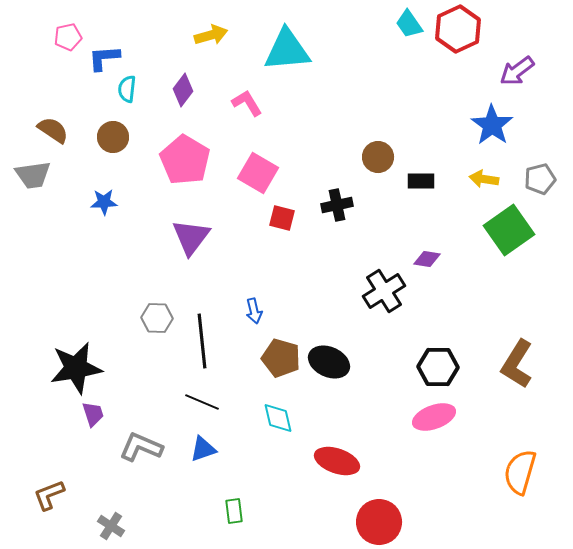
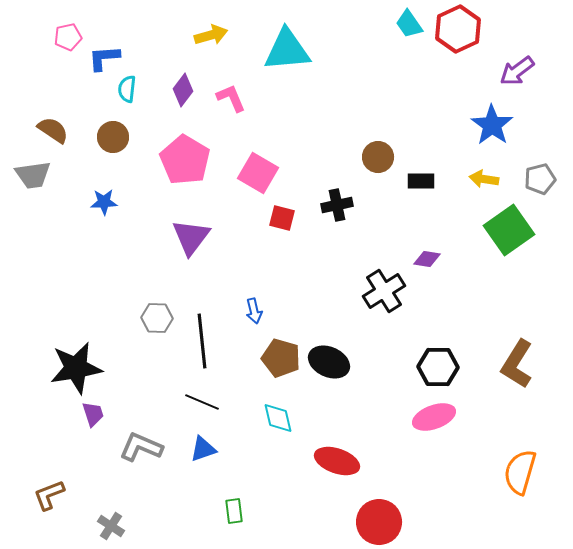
pink L-shape at (247, 103): moved 16 px left, 5 px up; rotated 8 degrees clockwise
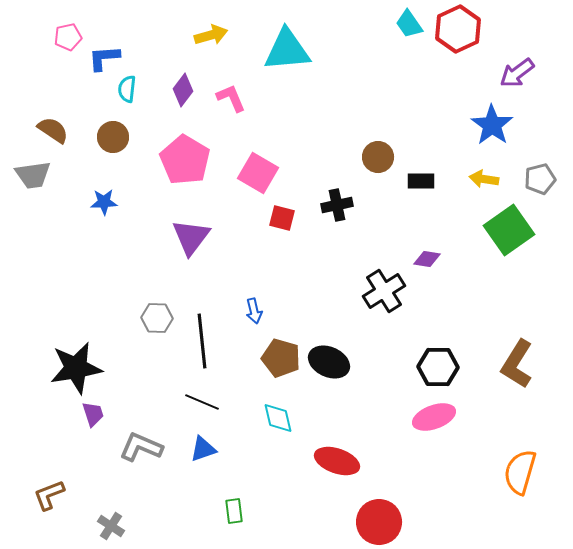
purple arrow at (517, 71): moved 2 px down
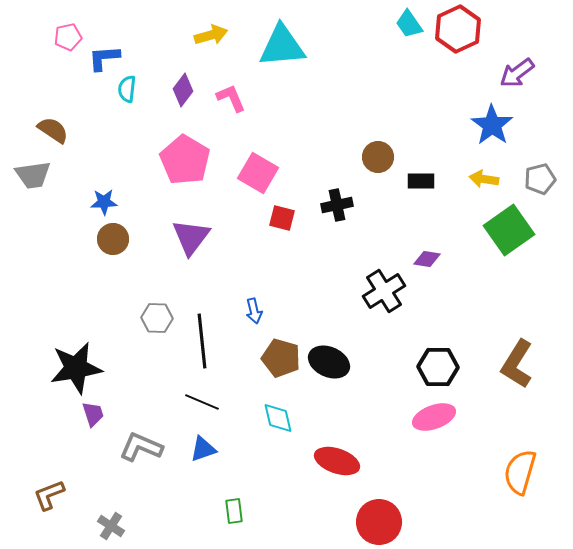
cyan triangle at (287, 50): moved 5 px left, 4 px up
brown circle at (113, 137): moved 102 px down
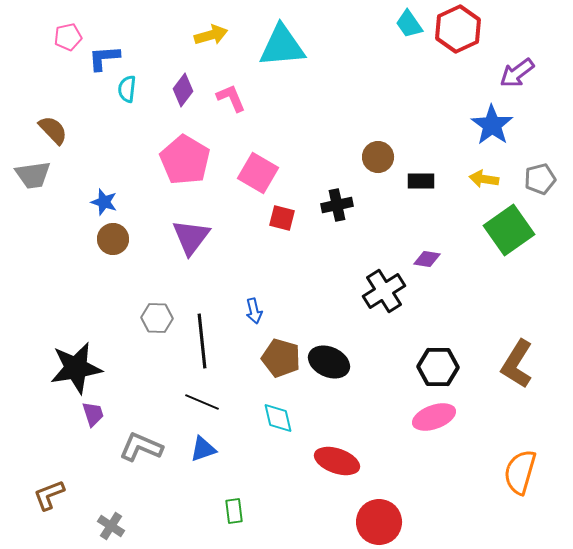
brown semicircle at (53, 130): rotated 12 degrees clockwise
blue star at (104, 202): rotated 20 degrees clockwise
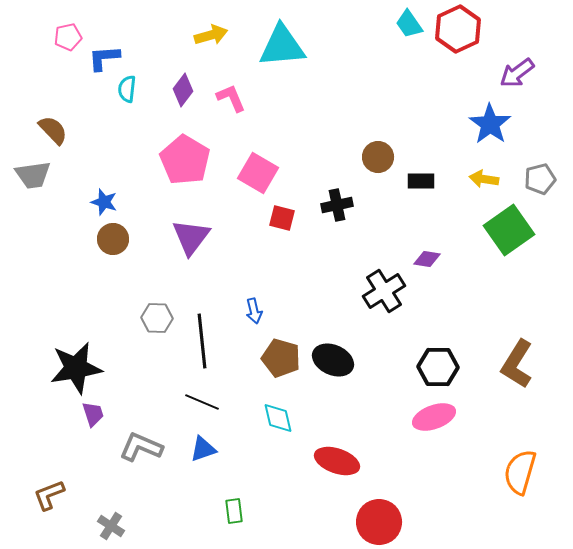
blue star at (492, 125): moved 2 px left, 1 px up
black ellipse at (329, 362): moved 4 px right, 2 px up
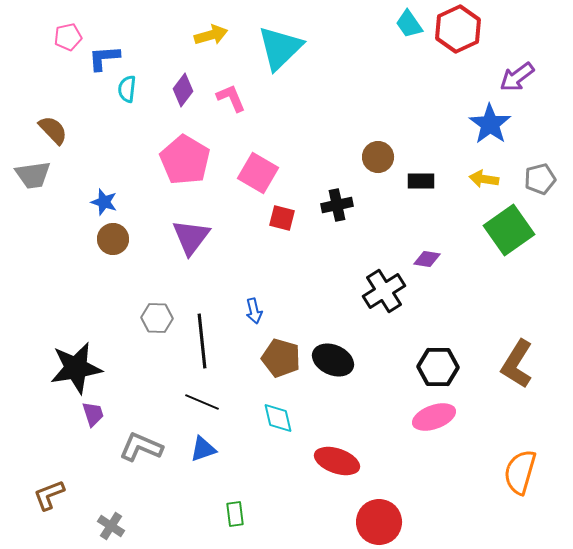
cyan triangle at (282, 46): moved 2 px left, 2 px down; rotated 39 degrees counterclockwise
purple arrow at (517, 73): moved 4 px down
green rectangle at (234, 511): moved 1 px right, 3 px down
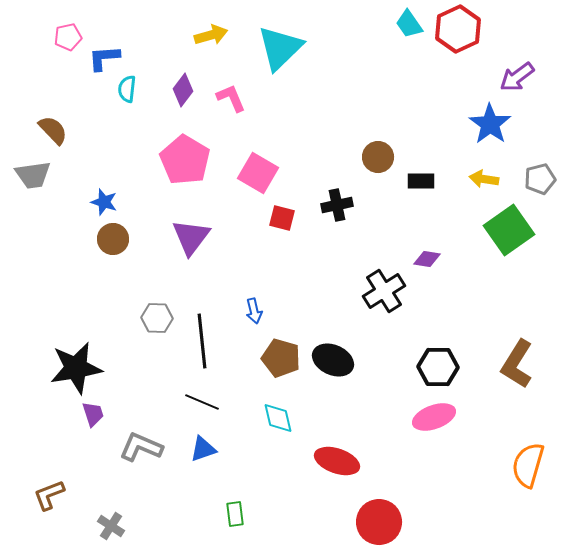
orange semicircle at (520, 472): moved 8 px right, 7 px up
